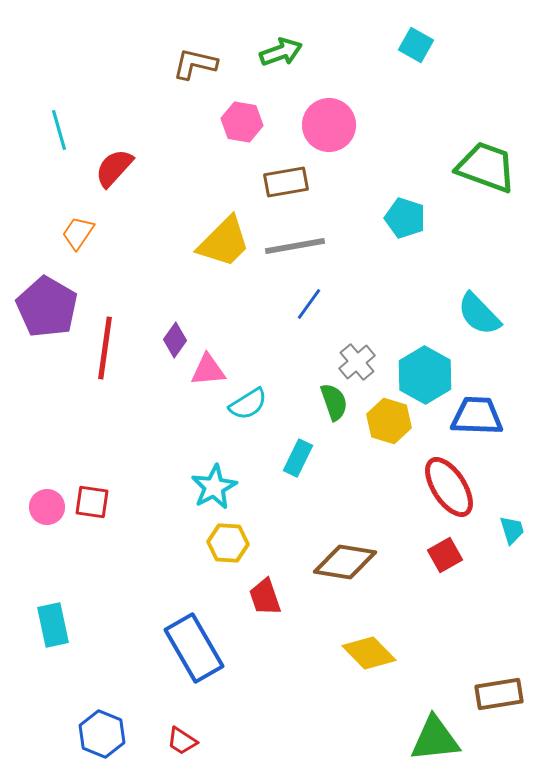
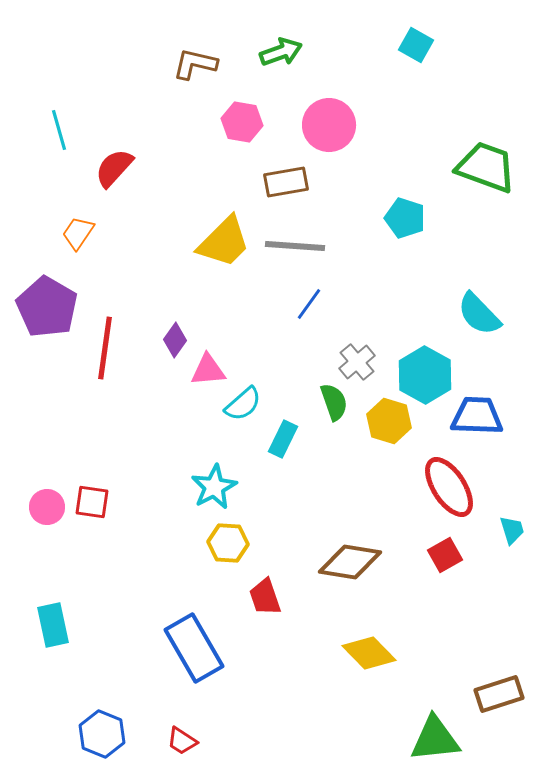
gray line at (295, 246): rotated 14 degrees clockwise
cyan semicircle at (248, 404): moved 5 px left; rotated 9 degrees counterclockwise
cyan rectangle at (298, 458): moved 15 px left, 19 px up
brown diamond at (345, 562): moved 5 px right
brown rectangle at (499, 694): rotated 9 degrees counterclockwise
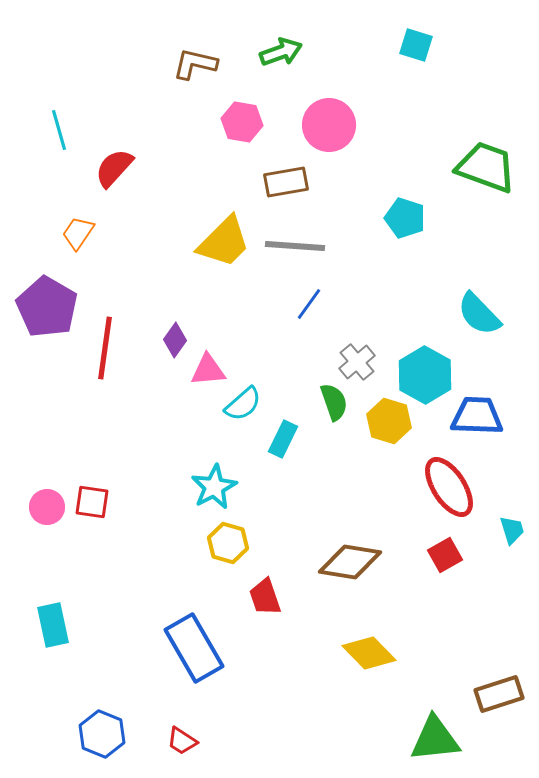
cyan square at (416, 45): rotated 12 degrees counterclockwise
yellow hexagon at (228, 543): rotated 12 degrees clockwise
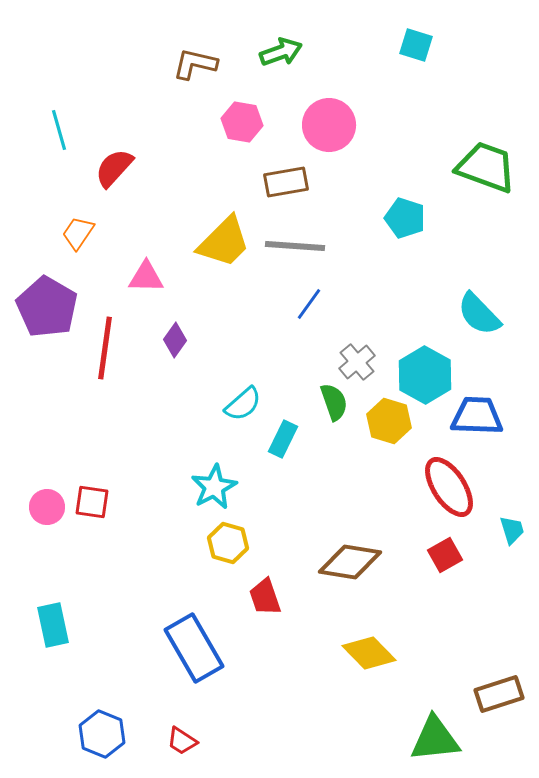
pink triangle at (208, 370): moved 62 px left, 93 px up; rotated 6 degrees clockwise
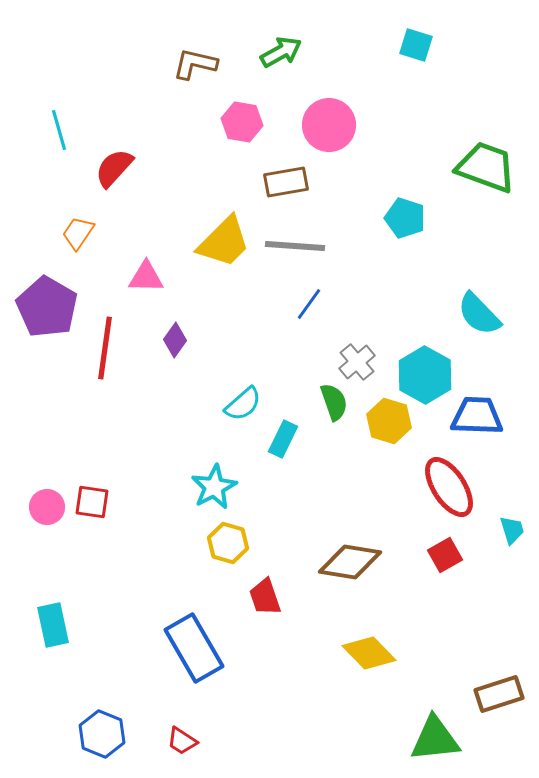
green arrow at (281, 52): rotated 9 degrees counterclockwise
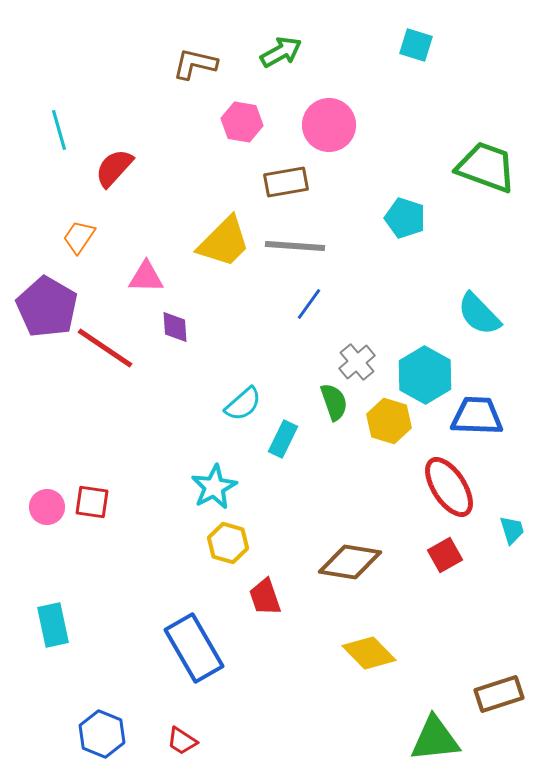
orange trapezoid at (78, 233): moved 1 px right, 4 px down
purple diamond at (175, 340): moved 13 px up; rotated 40 degrees counterclockwise
red line at (105, 348): rotated 64 degrees counterclockwise
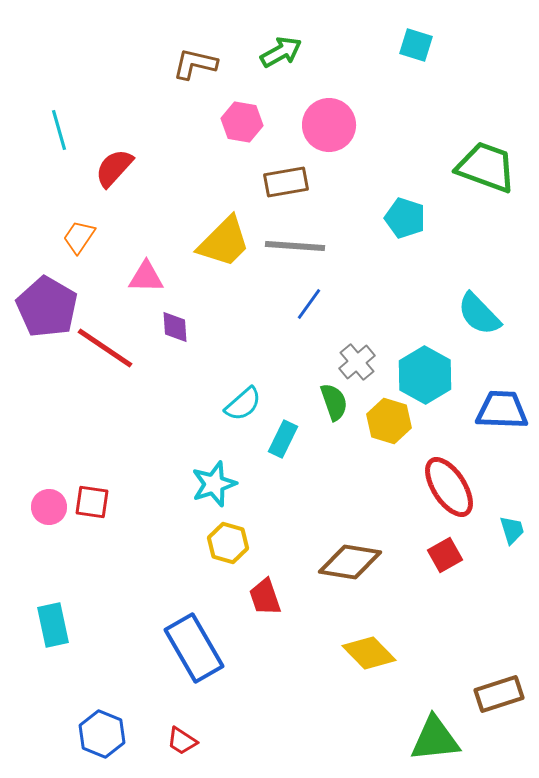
blue trapezoid at (477, 416): moved 25 px right, 6 px up
cyan star at (214, 487): moved 3 px up; rotated 9 degrees clockwise
pink circle at (47, 507): moved 2 px right
